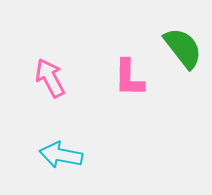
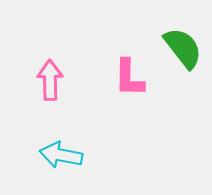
pink arrow: moved 2 px down; rotated 27 degrees clockwise
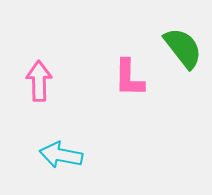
pink arrow: moved 11 px left, 1 px down
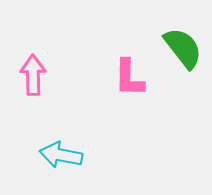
pink arrow: moved 6 px left, 6 px up
